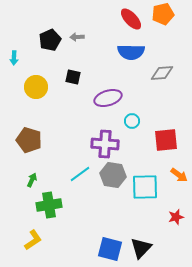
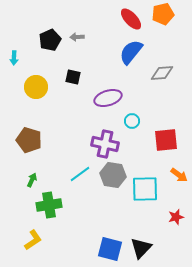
blue semicircle: rotated 128 degrees clockwise
purple cross: rotated 8 degrees clockwise
cyan square: moved 2 px down
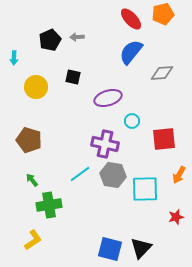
red square: moved 2 px left, 1 px up
orange arrow: rotated 84 degrees clockwise
green arrow: rotated 64 degrees counterclockwise
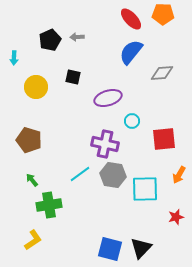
orange pentagon: rotated 15 degrees clockwise
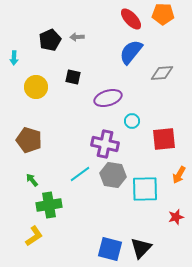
yellow L-shape: moved 1 px right, 4 px up
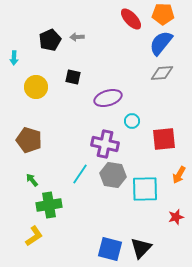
blue semicircle: moved 30 px right, 9 px up
cyan line: rotated 20 degrees counterclockwise
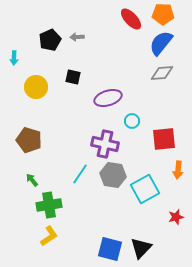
orange arrow: moved 1 px left, 5 px up; rotated 24 degrees counterclockwise
cyan square: rotated 28 degrees counterclockwise
yellow L-shape: moved 15 px right
